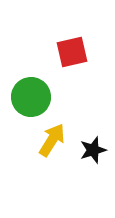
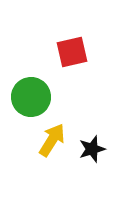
black star: moved 1 px left, 1 px up
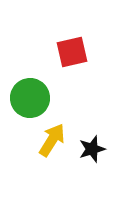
green circle: moved 1 px left, 1 px down
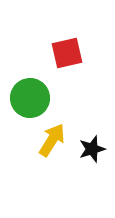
red square: moved 5 px left, 1 px down
